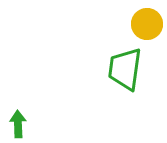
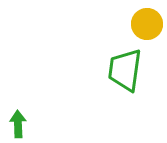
green trapezoid: moved 1 px down
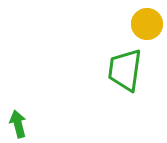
green arrow: rotated 12 degrees counterclockwise
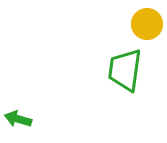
green arrow: moved 5 px up; rotated 60 degrees counterclockwise
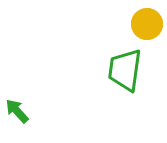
green arrow: moved 1 px left, 8 px up; rotated 32 degrees clockwise
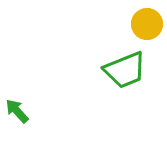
green trapezoid: rotated 120 degrees counterclockwise
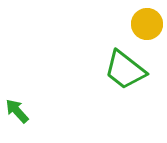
green trapezoid: rotated 60 degrees clockwise
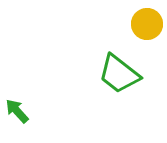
green trapezoid: moved 6 px left, 4 px down
